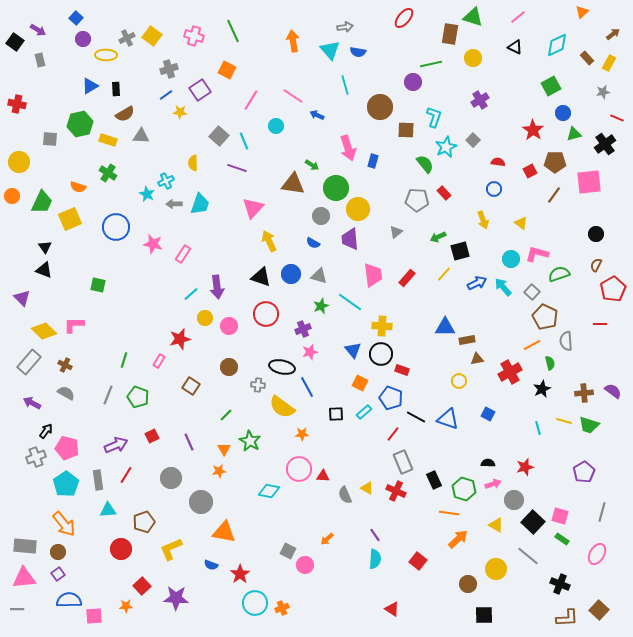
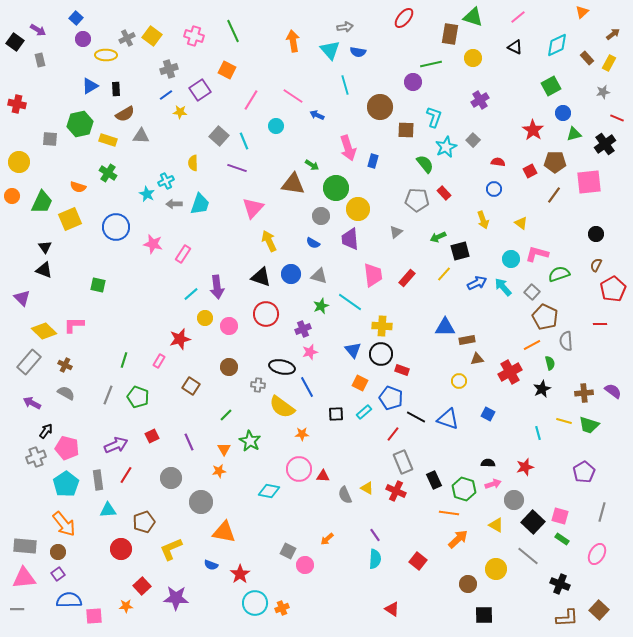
cyan line at (538, 428): moved 5 px down
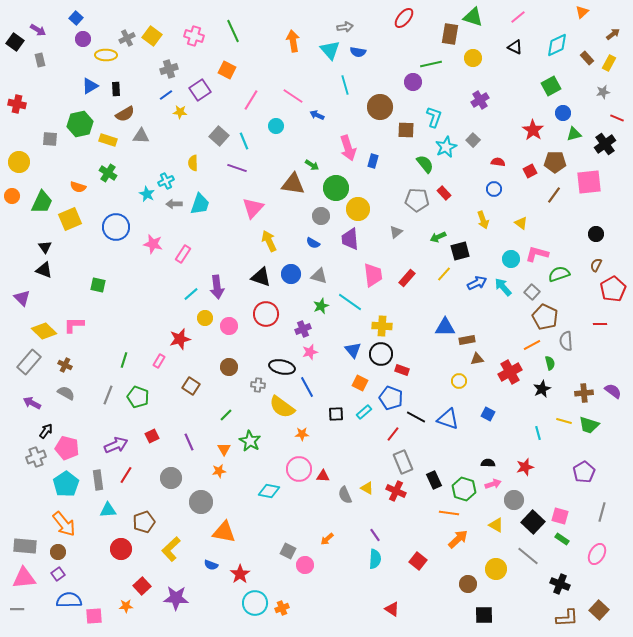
yellow L-shape at (171, 549): rotated 20 degrees counterclockwise
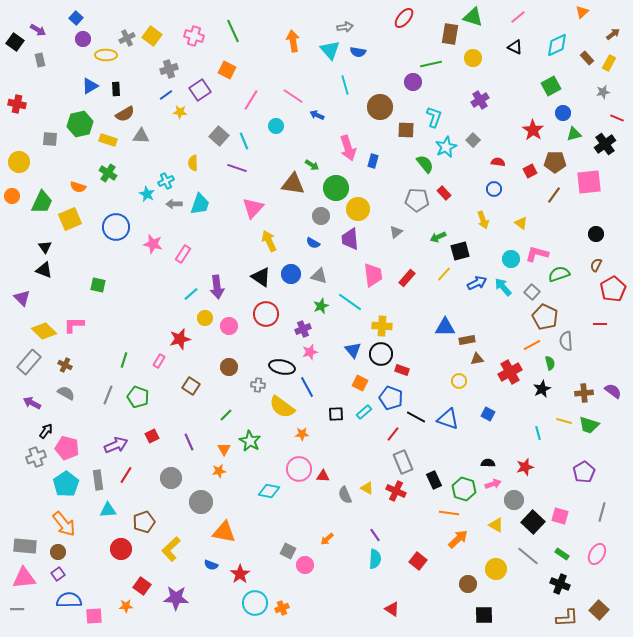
black triangle at (261, 277): rotated 15 degrees clockwise
green rectangle at (562, 539): moved 15 px down
red square at (142, 586): rotated 12 degrees counterclockwise
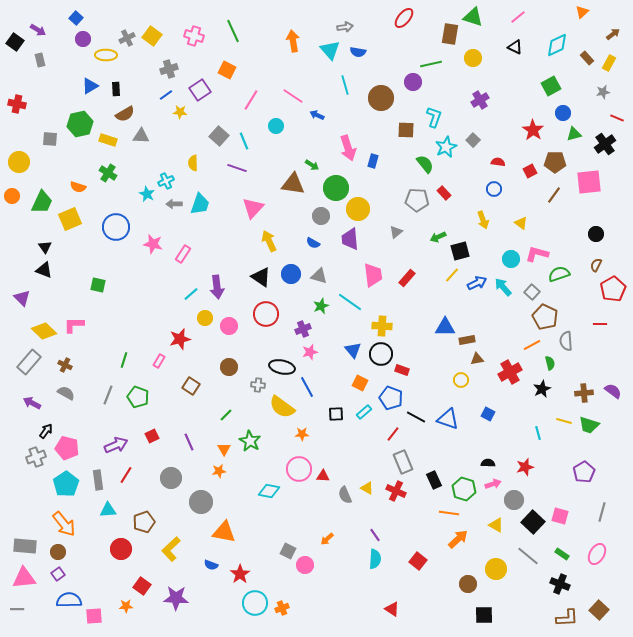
brown circle at (380, 107): moved 1 px right, 9 px up
yellow line at (444, 274): moved 8 px right, 1 px down
yellow circle at (459, 381): moved 2 px right, 1 px up
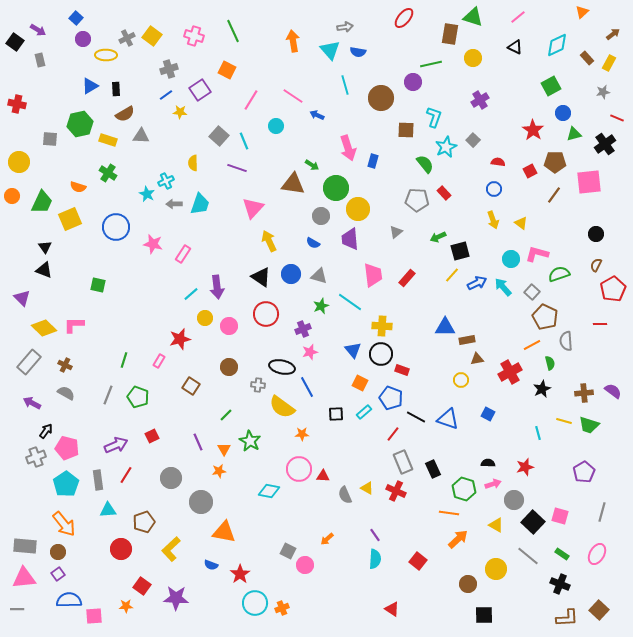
yellow arrow at (483, 220): moved 10 px right
yellow diamond at (44, 331): moved 3 px up
purple line at (189, 442): moved 9 px right
black rectangle at (434, 480): moved 1 px left, 11 px up
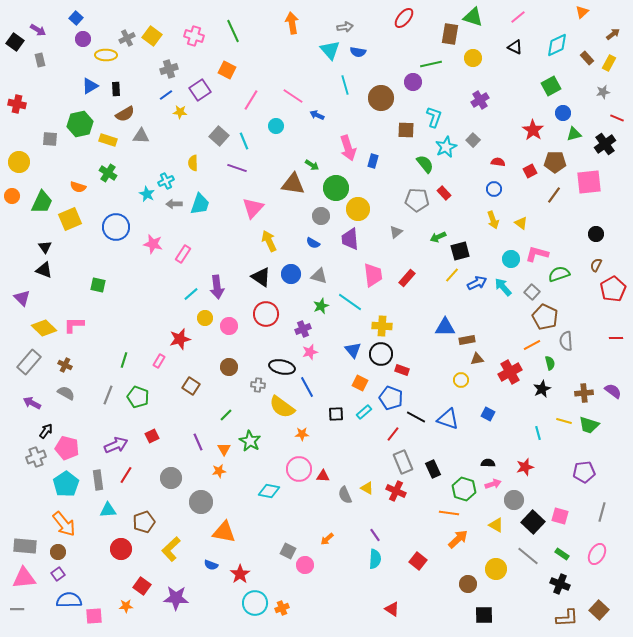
orange arrow at (293, 41): moved 1 px left, 18 px up
red line at (600, 324): moved 16 px right, 14 px down
purple pentagon at (584, 472): rotated 25 degrees clockwise
